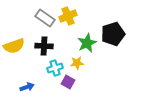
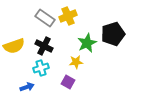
black cross: rotated 24 degrees clockwise
yellow star: moved 1 px left, 1 px up
cyan cross: moved 14 px left
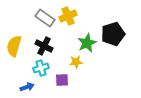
yellow semicircle: rotated 125 degrees clockwise
purple square: moved 6 px left, 2 px up; rotated 32 degrees counterclockwise
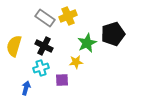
blue arrow: moved 1 px left, 1 px down; rotated 56 degrees counterclockwise
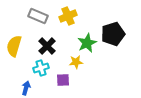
gray rectangle: moved 7 px left, 2 px up; rotated 12 degrees counterclockwise
black cross: moved 3 px right; rotated 18 degrees clockwise
purple square: moved 1 px right
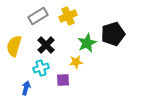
gray rectangle: rotated 54 degrees counterclockwise
black cross: moved 1 px left, 1 px up
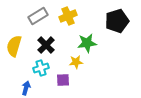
black pentagon: moved 4 px right, 13 px up
green star: rotated 18 degrees clockwise
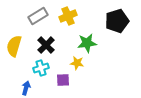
yellow star: moved 1 px right, 1 px down; rotated 16 degrees clockwise
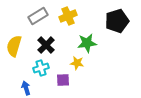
blue arrow: rotated 32 degrees counterclockwise
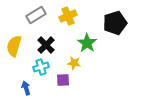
gray rectangle: moved 2 px left, 1 px up
black pentagon: moved 2 px left, 2 px down
green star: rotated 30 degrees counterclockwise
yellow star: moved 3 px left
cyan cross: moved 1 px up
